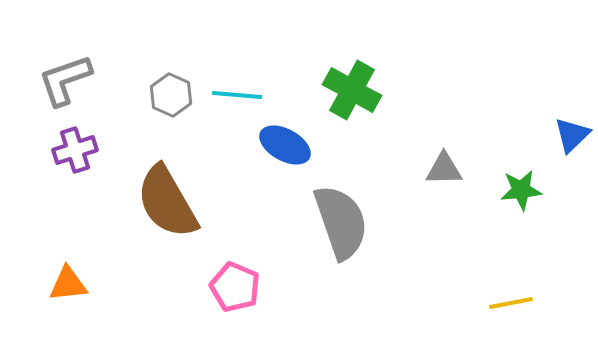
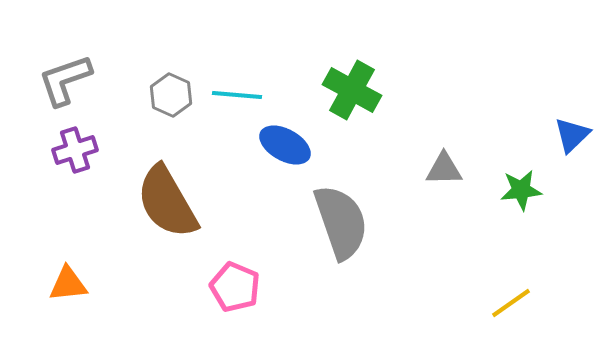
yellow line: rotated 24 degrees counterclockwise
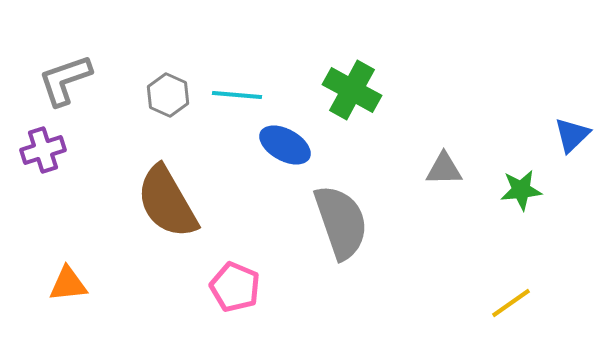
gray hexagon: moved 3 px left
purple cross: moved 32 px left
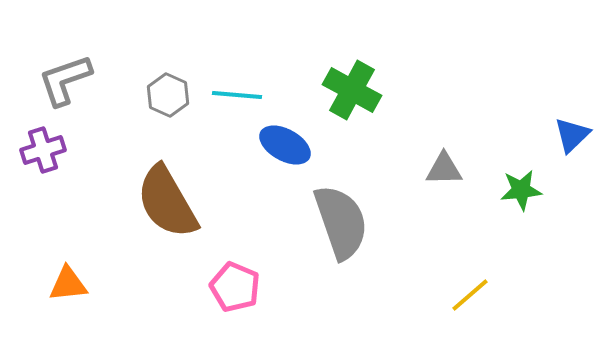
yellow line: moved 41 px left, 8 px up; rotated 6 degrees counterclockwise
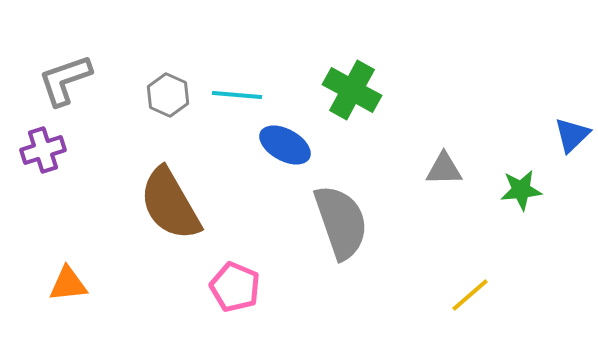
brown semicircle: moved 3 px right, 2 px down
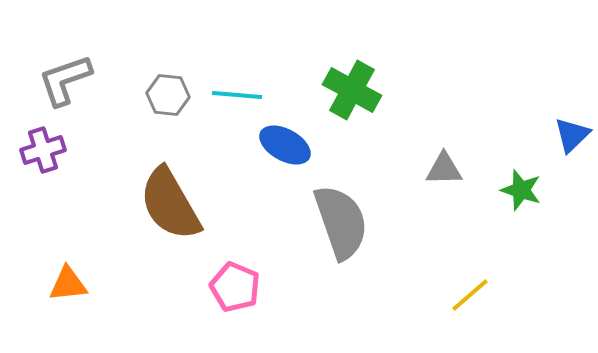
gray hexagon: rotated 18 degrees counterclockwise
green star: rotated 24 degrees clockwise
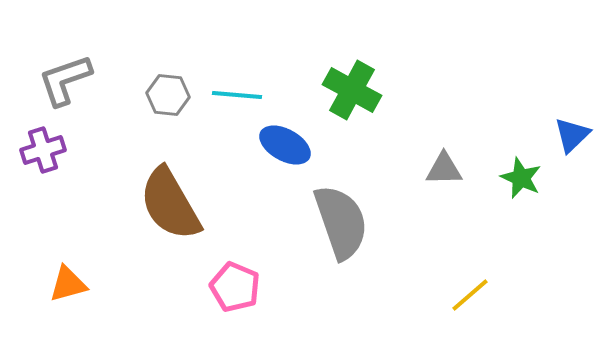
green star: moved 12 px up; rotated 6 degrees clockwise
orange triangle: rotated 9 degrees counterclockwise
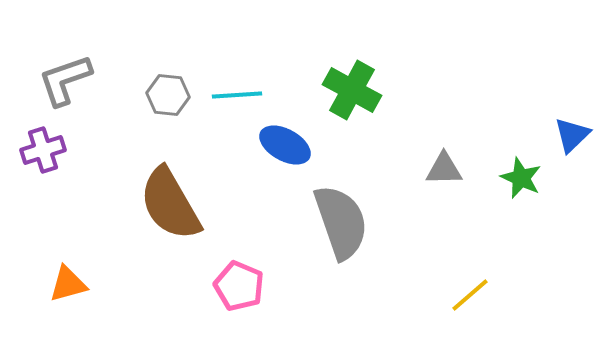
cyan line: rotated 9 degrees counterclockwise
pink pentagon: moved 4 px right, 1 px up
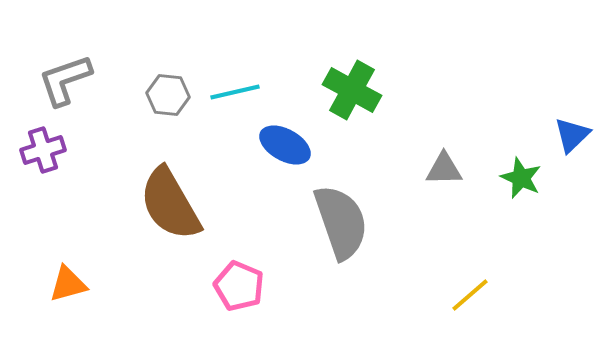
cyan line: moved 2 px left, 3 px up; rotated 9 degrees counterclockwise
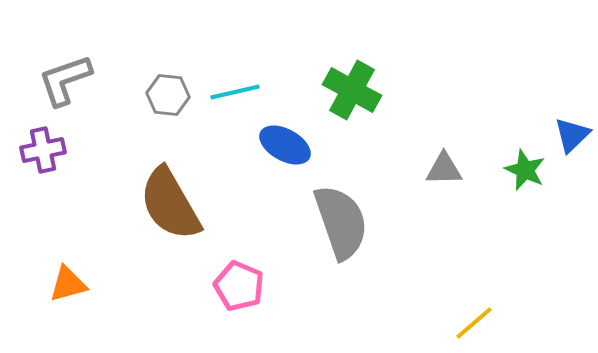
purple cross: rotated 6 degrees clockwise
green star: moved 4 px right, 8 px up
yellow line: moved 4 px right, 28 px down
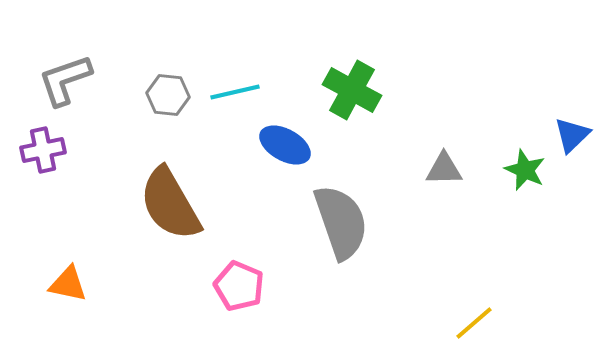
orange triangle: rotated 27 degrees clockwise
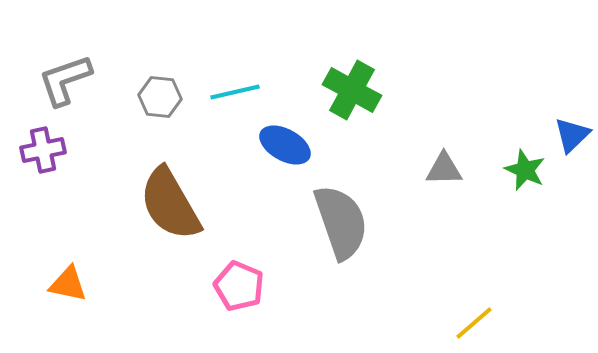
gray hexagon: moved 8 px left, 2 px down
